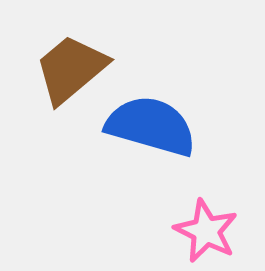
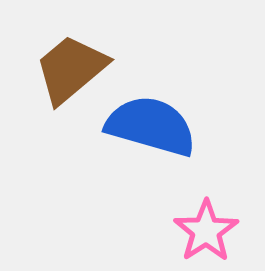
pink star: rotated 12 degrees clockwise
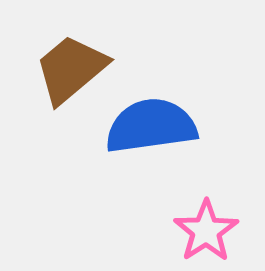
blue semicircle: rotated 24 degrees counterclockwise
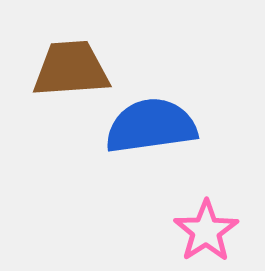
brown trapezoid: rotated 36 degrees clockwise
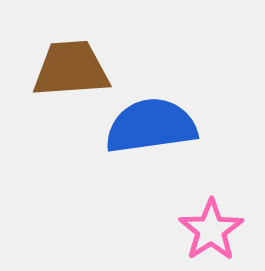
pink star: moved 5 px right, 1 px up
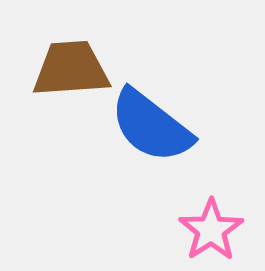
blue semicircle: rotated 134 degrees counterclockwise
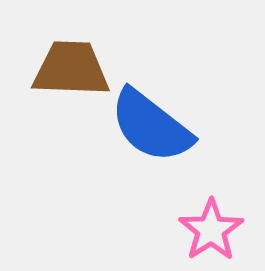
brown trapezoid: rotated 6 degrees clockwise
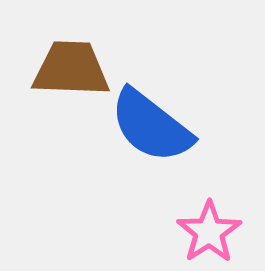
pink star: moved 2 px left, 2 px down
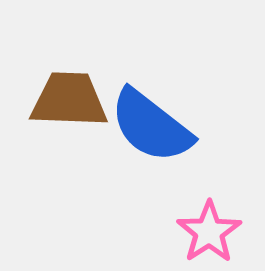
brown trapezoid: moved 2 px left, 31 px down
